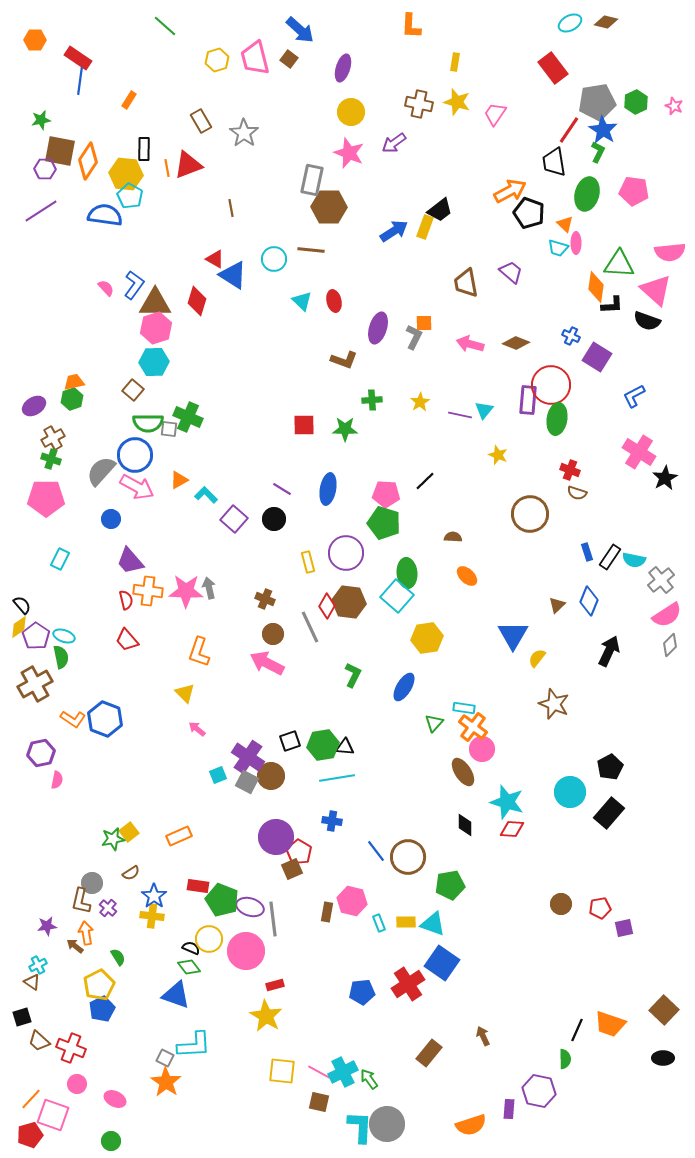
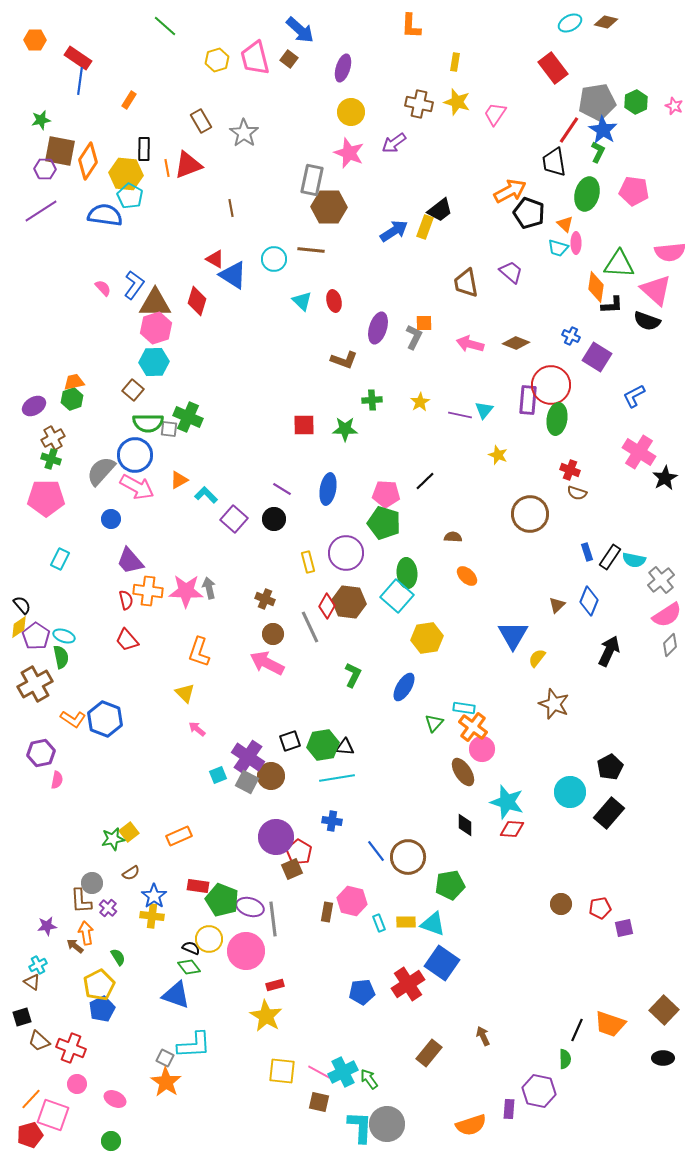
pink semicircle at (106, 288): moved 3 px left
brown L-shape at (81, 901): rotated 16 degrees counterclockwise
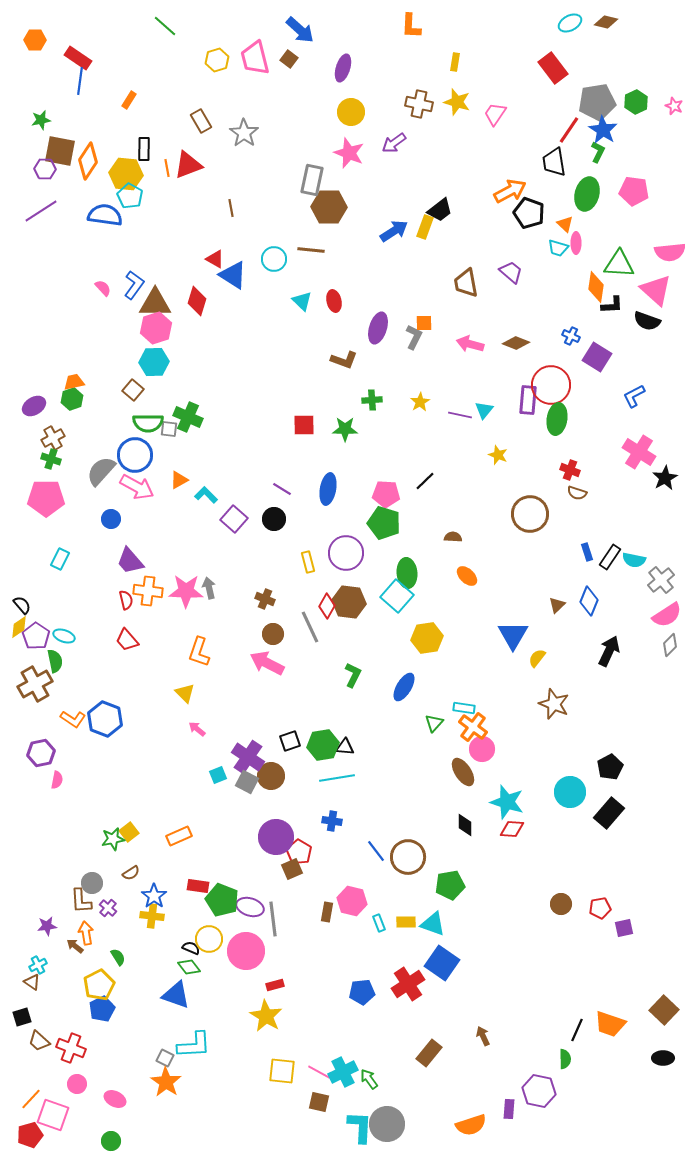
green semicircle at (61, 657): moved 6 px left, 4 px down
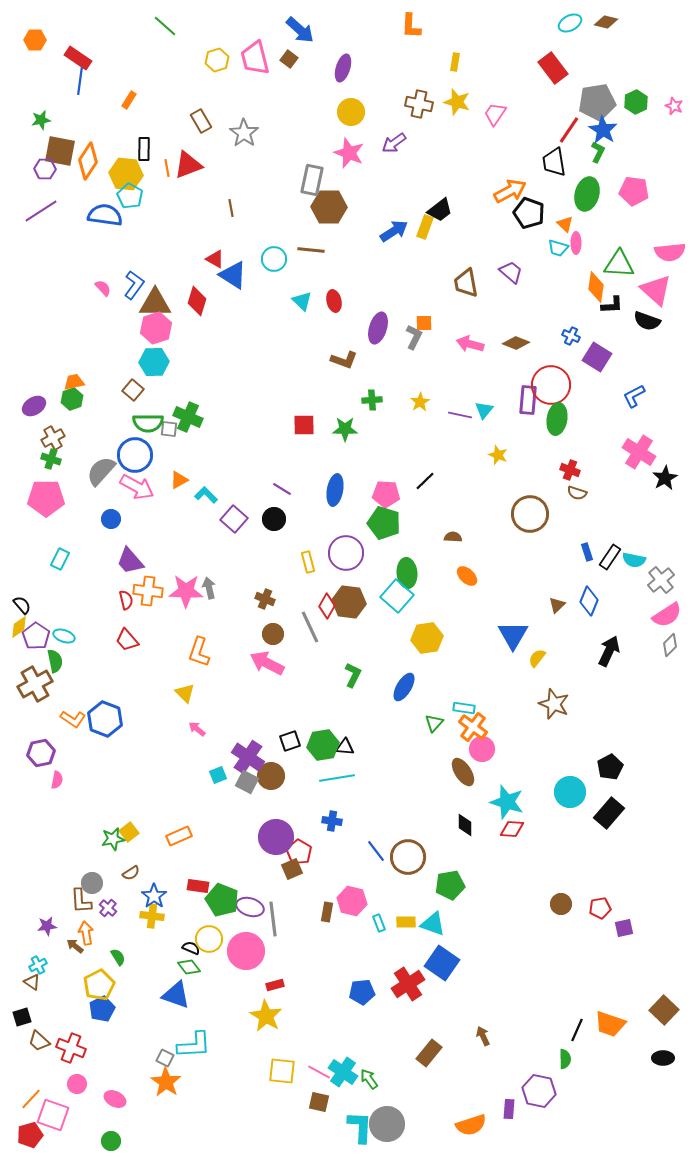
blue ellipse at (328, 489): moved 7 px right, 1 px down
cyan cross at (343, 1072): rotated 28 degrees counterclockwise
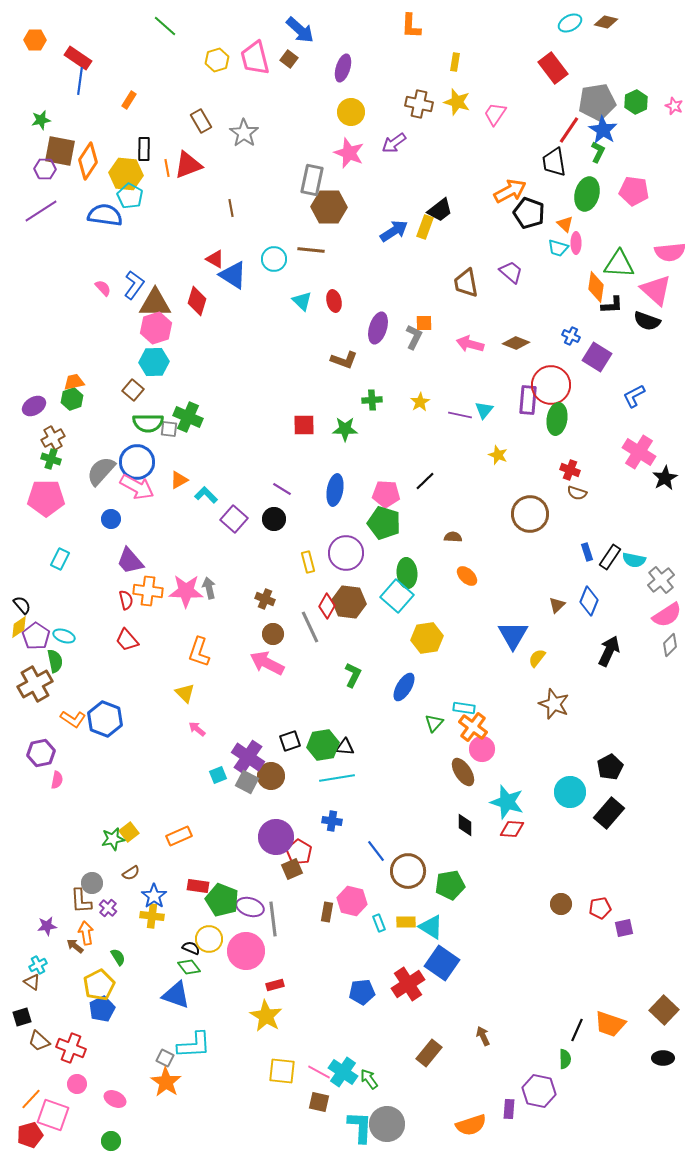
blue circle at (135, 455): moved 2 px right, 7 px down
brown circle at (408, 857): moved 14 px down
cyan triangle at (433, 924): moved 2 px left, 3 px down; rotated 12 degrees clockwise
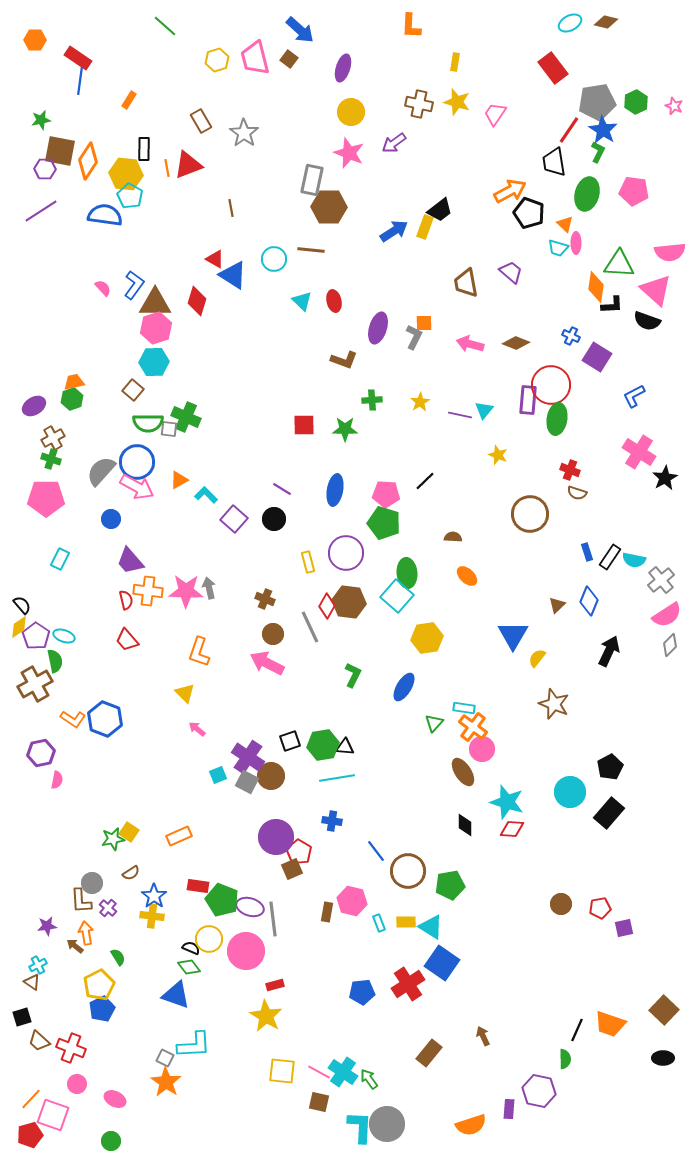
green cross at (188, 417): moved 2 px left
yellow square at (129, 832): rotated 18 degrees counterclockwise
